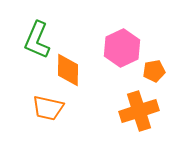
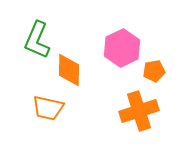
orange diamond: moved 1 px right
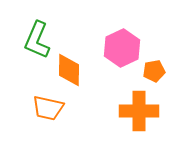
orange cross: rotated 18 degrees clockwise
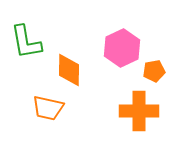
green L-shape: moved 11 px left, 2 px down; rotated 33 degrees counterclockwise
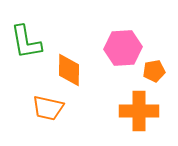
pink hexagon: moved 1 px right; rotated 21 degrees clockwise
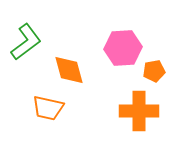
green L-shape: rotated 117 degrees counterclockwise
orange diamond: rotated 16 degrees counterclockwise
